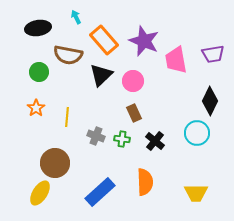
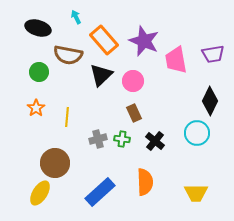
black ellipse: rotated 25 degrees clockwise
gray cross: moved 2 px right, 3 px down; rotated 36 degrees counterclockwise
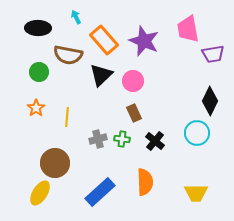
black ellipse: rotated 15 degrees counterclockwise
pink trapezoid: moved 12 px right, 31 px up
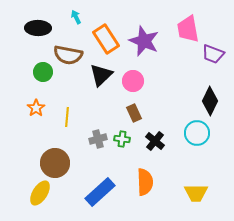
orange rectangle: moved 2 px right, 1 px up; rotated 8 degrees clockwise
purple trapezoid: rotated 30 degrees clockwise
green circle: moved 4 px right
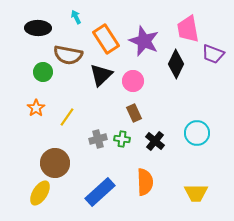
black diamond: moved 34 px left, 37 px up
yellow line: rotated 30 degrees clockwise
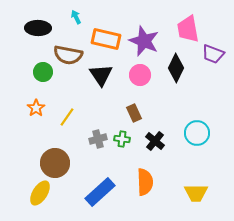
orange rectangle: rotated 44 degrees counterclockwise
black diamond: moved 4 px down
black triangle: rotated 20 degrees counterclockwise
pink circle: moved 7 px right, 6 px up
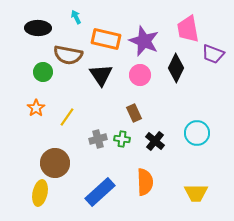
yellow ellipse: rotated 20 degrees counterclockwise
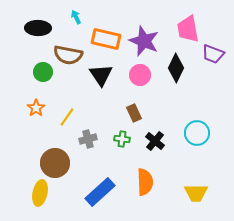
gray cross: moved 10 px left
